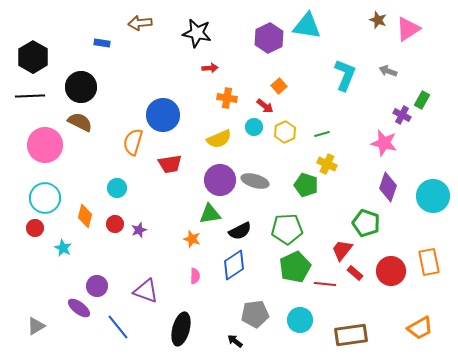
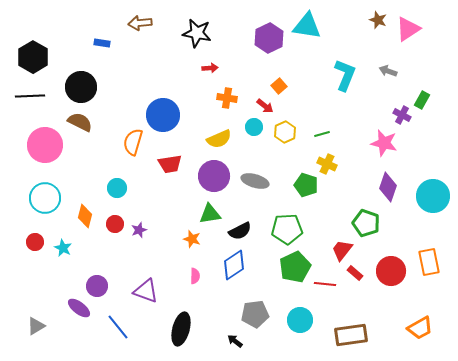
purple circle at (220, 180): moved 6 px left, 4 px up
red circle at (35, 228): moved 14 px down
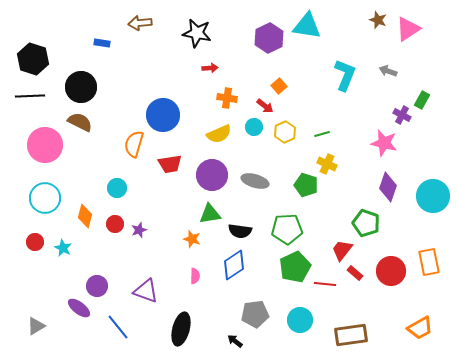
black hexagon at (33, 57): moved 2 px down; rotated 12 degrees counterclockwise
yellow semicircle at (219, 139): moved 5 px up
orange semicircle at (133, 142): moved 1 px right, 2 px down
purple circle at (214, 176): moved 2 px left, 1 px up
black semicircle at (240, 231): rotated 35 degrees clockwise
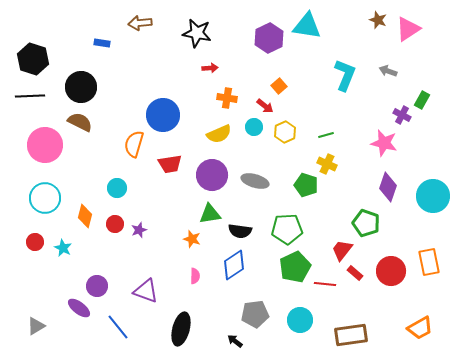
green line at (322, 134): moved 4 px right, 1 px down
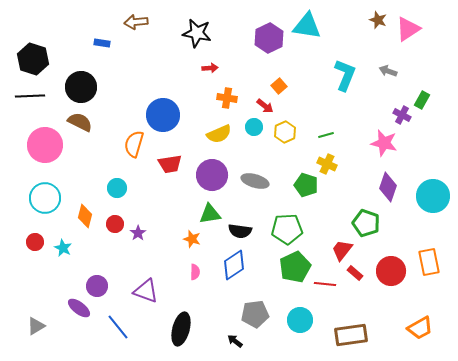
brown arrow at (140, 23): moved 4 px left, 1 px up
purple star at (139, 230): moved 1 px left, 3 px down; rotated 14 degrees counterclockwise
pink semicircle at (195, 276): moved 4 px up
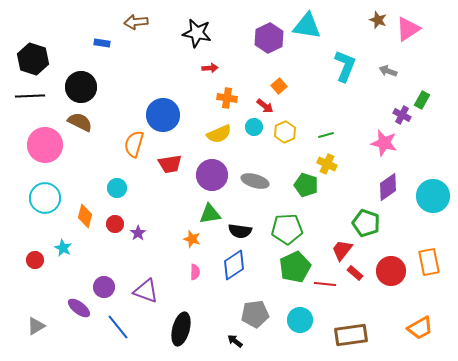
cyan L-shape at (345, 75): moved 9 px up
purple diamond at (388, 187): rotated 36 degrees clockwise
red circle at (35, 242): moved 18 px down
purple circle at (97, 286): moved 7 px right, 1 px down
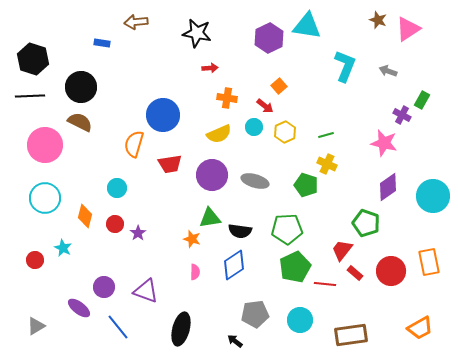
green triangle at (210, 214): moved 4 px down
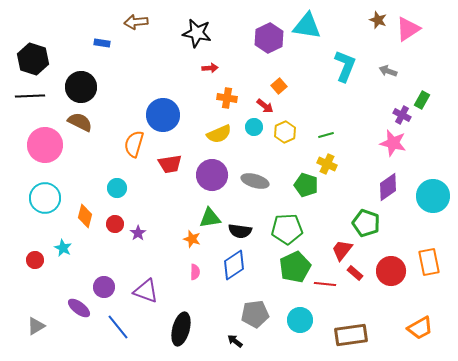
pink star at (384, 143): moved 9 px right
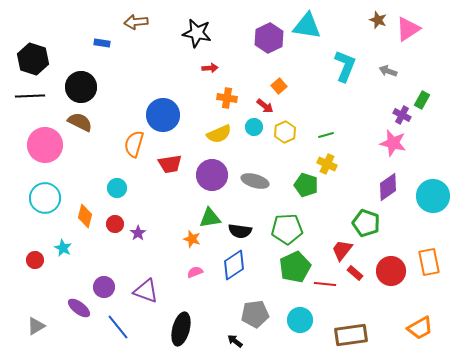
pink semicircle at (195, 272): rotated 112 degrees counterclockwise
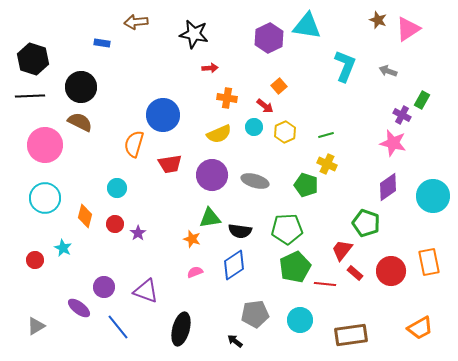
black star at (197, 33): moved 3 px left, 1 px down
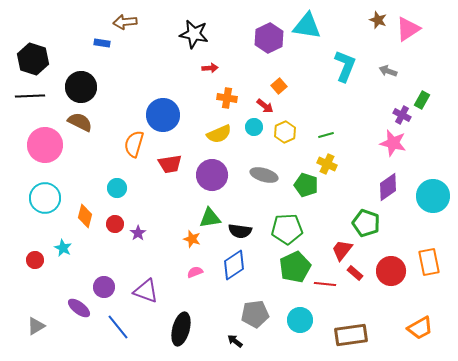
brown arrow at (136, 22): moved 11 px left
gray ellipse at (255, 181): moved 9 px right, 6 px up
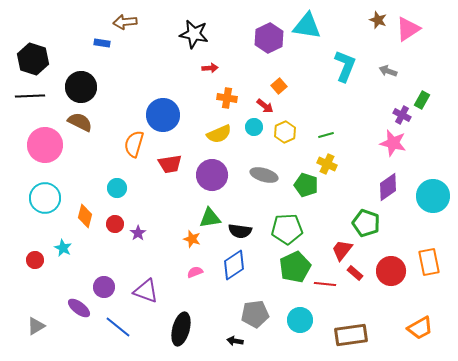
blue line at (118, 327): rotated 12 degrees counterclockwise
black arrow at (235, 341): rotated 28 degrees counterclockwise
